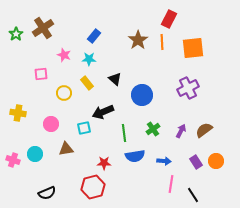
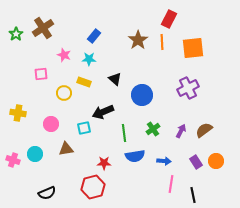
yellow rectangle: moved 3 px left, 1 px up; rotated 32 degrees counterclockwise
black line: rotated 21 degrees clockwise
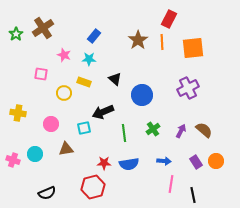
pink square: rotated 16 degrees clockwise
brown semicircle: rotated 78 degrees clockwise
blue semicircle: moved 6 px left, 8 px down
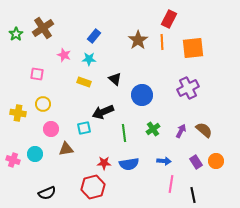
pink square: moved 4 px left
yellow circle: moved 21 px left, 11 px down
pink circle: moved 5 px down
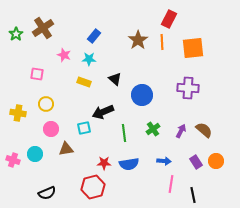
purple cross: rotated 30 degrees clockwise
yellow circle: moved 3 px right
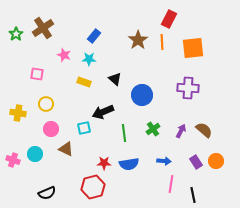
brown triangle: rotated 35 degrees clockwise
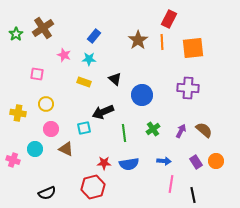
cyan circle: moved 5 px up
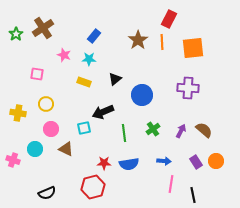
black triangle: rotated 40 degrees clockwise
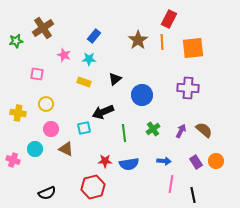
green star: moved 7 px down; rotated 24 degrees clockwise
red star: moved 1 px right, 2 px up
